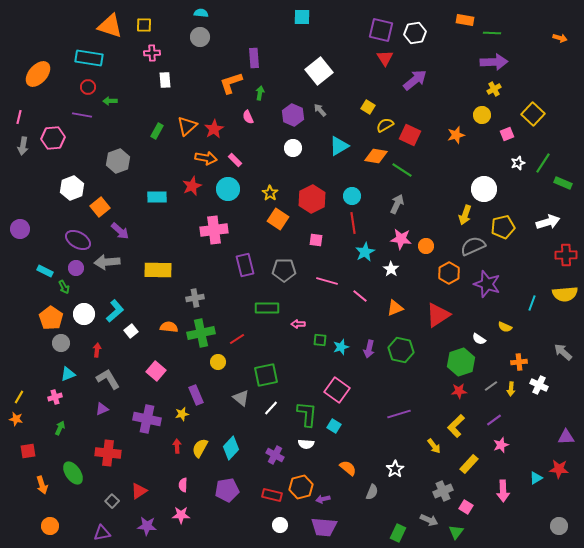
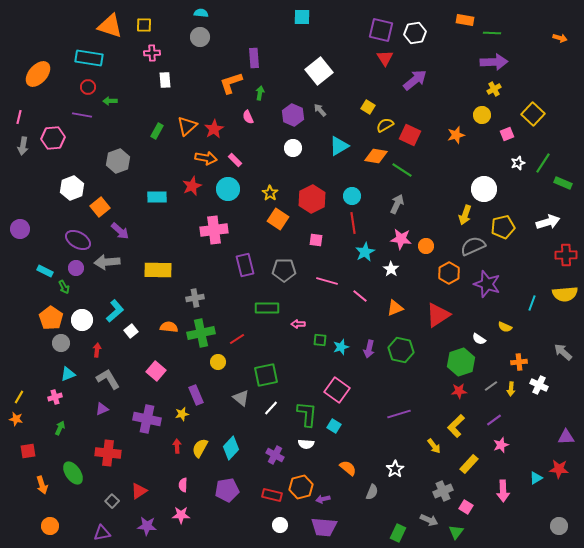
white circle at (84, 314): moved 2 px left, 6 px down
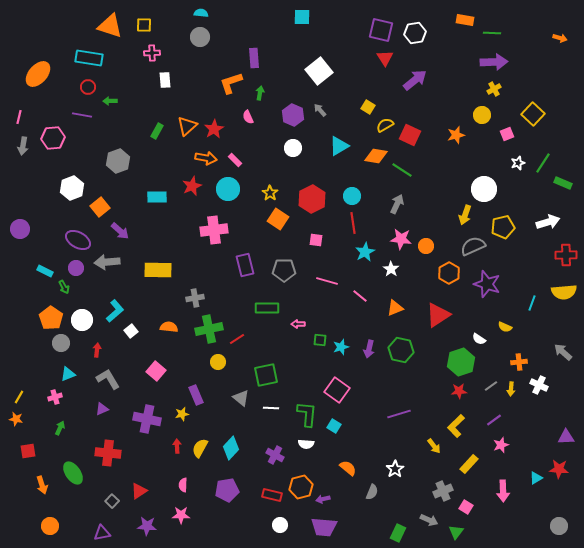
yellow semicircle at (565, 294): moved 1 px left, 2 px up
green cross at (201, 333): moved 8 px right, 4 px up
white line at (271, 408): rotated 49 degrees clockwise
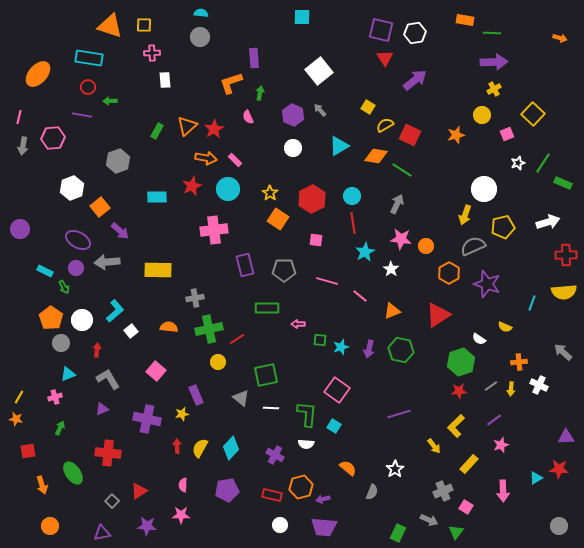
orange triangle at (395, 308): moved 3 px left, 3 px down
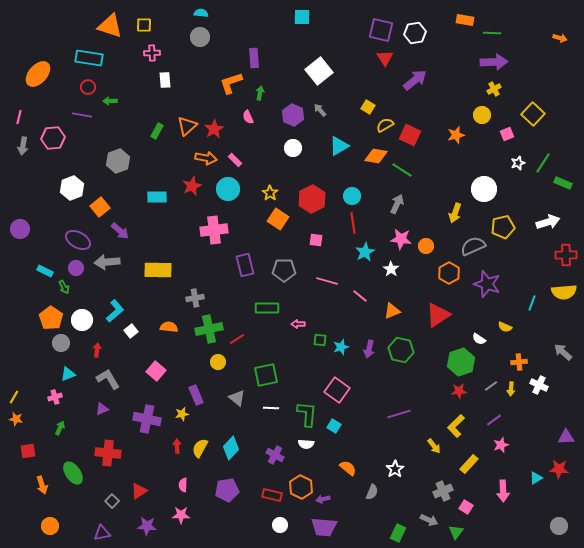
yellow arrow at (465, 215): moved 10 px left, 2 px up
yellow line at (19, 397): moved 5 px left
gray triangle at (241, 398): moved 4 px left
orange hexagon at (301, 487): rotated 20 degrees counterclockwise
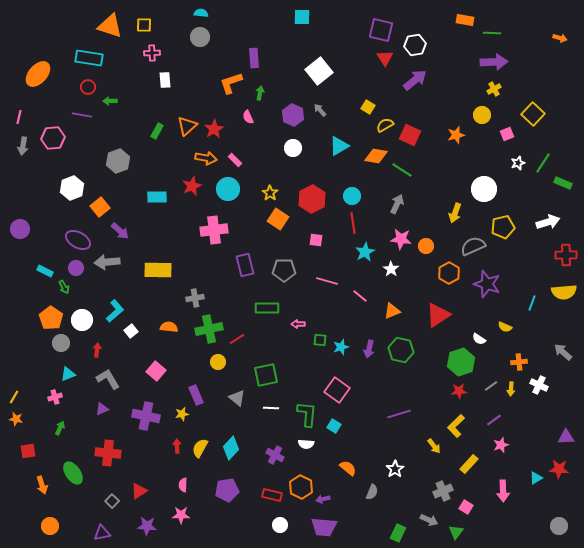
white hexagon at (415, 33): moved 12 px down
purple cross at (147, 419): moved 1 px left, 3 px up
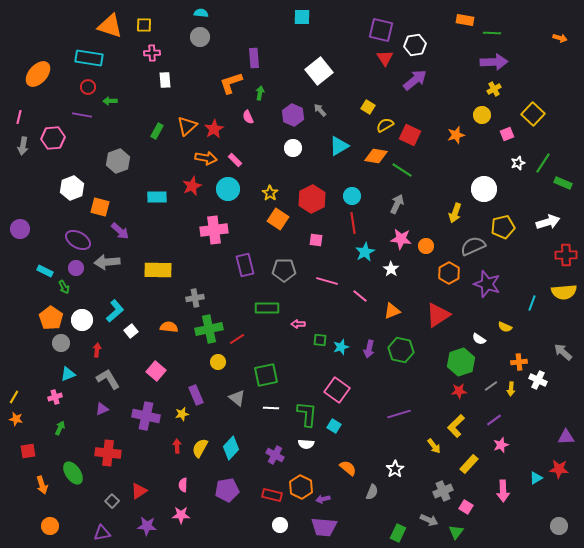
orange square at (100, 207): rotated 36 degrees counterclockwise
white cross at (539, 385): moved 1 px left, 5 px up
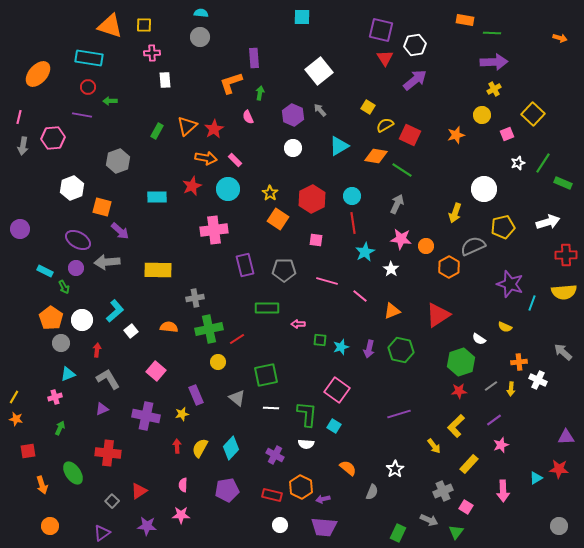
orange square at (100, 207): moved 2 px right
orange hexagon at (449, 273): moved 6 px up
purple star at (487, 284): moved 23 px right
purple triangle at (102, 533): rotated 24 degrees counterclockwise
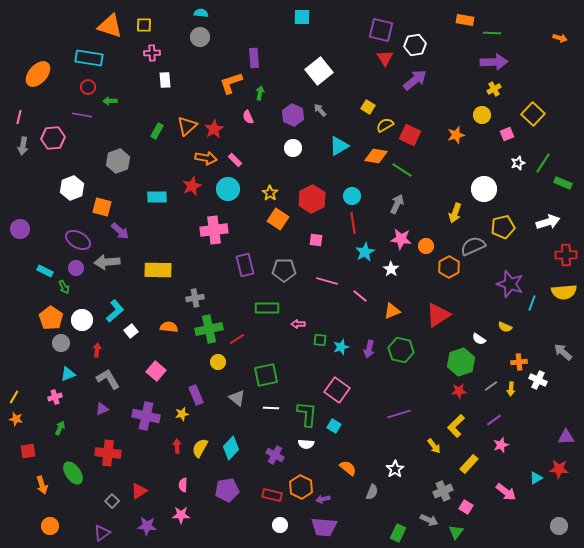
pink arrow at (503, 491): moved 3 px right, 1 px down; rotated 50 degrees counterclockwise
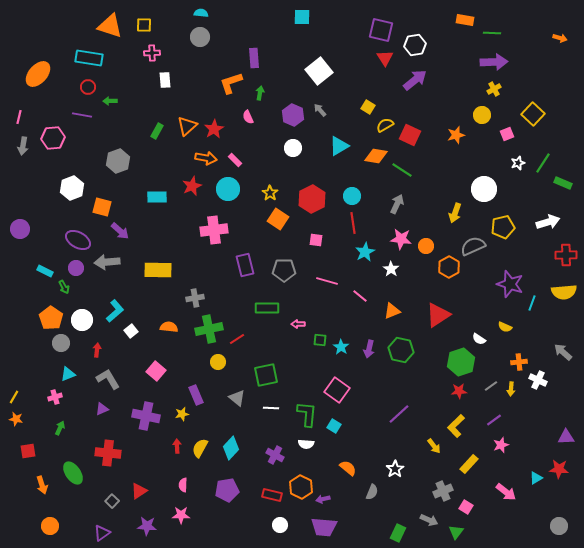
cyan star at (341, 347): rotated 21 degrees counterclockwise
purple line at (399, 414): rotated 25 degrees counterclockwise
